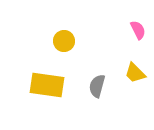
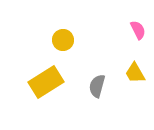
yellow circle: moved 1 px left, 1 px up
yellow trapezoid: rotated 15 degrees clockwise
yellow rectangle: moved 1 px left, 3 px up; rotated 40 degrees counterclockwise
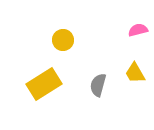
pink semicircle: rotated 78 degrees counterclockwise
yellow rectangle: moved 2 px left, 2 px down
gray semicircle: moved 1 px right, 1 px up
